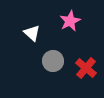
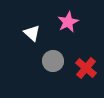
pink star: moved 2 px left, 1 px down
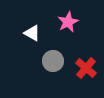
white triangle: rotated 12 degrees counterclockwise
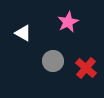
white triangle: moved 9 px left
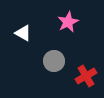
gray circle: moved 1 px right
red cross: moved 8 px down; rotated 20 degrees clockwise
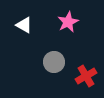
white triangle: moved 1 px right, 8 px up
gray circle: moved 1 px down
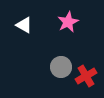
gray circle: moved 7 px right, 5 px down
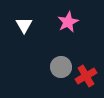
white triangle: rotated 30 degrees clockwise
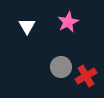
white triangle: moved 3 px right, 1 px down
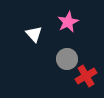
white triangle: moved 7 px right, 8 px down; rotated 12 degrees counterclockwise
gray circle: moved 6 px right, 8 px up
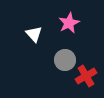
pink star: moved 1 px right, 1 px down
gray circle: moved 2 px left, 1 px down
